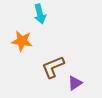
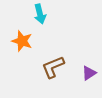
orange star: rotated 10 degrees clockwise
purple triangle: moved 14 px right, 10 px up
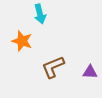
purple triangle: moved 1 px right, 1 px up; rotated 35 degrees clockwise
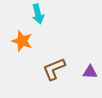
cyan arrow: moved 2 px left
brown L-shape: moved 1 px right, 2 px down
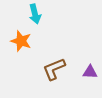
cyan arrow: moved 3 px left
orange star: moved 1 px left
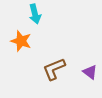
purple triangle: rotated 35 degrees clockwise
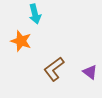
brown L-shape: rotated 15 degrees counterclockwise
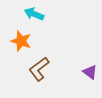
cyan arrow: moved 1 px left; rotated 126 degrees clockwise
brown L-shape: moved 15 px left
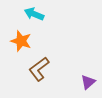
purple triangle: moved 2 px left, 10 px down; rotated 42 degrees clockwise
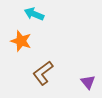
brown L-shape: moved 4 px right, 4 px down
purple triangle: rotated 28 degrees counterclockwise
